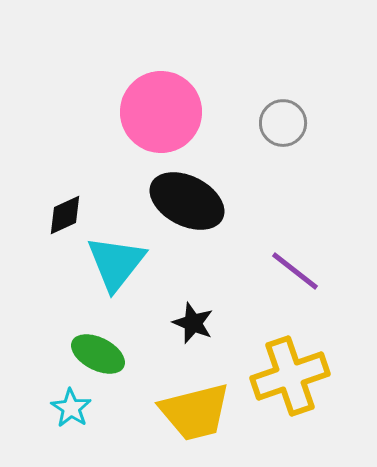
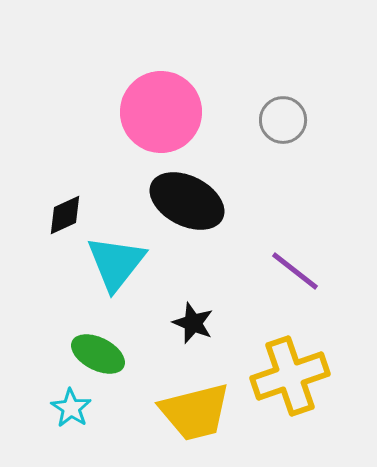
gray circle: moved 3 px up
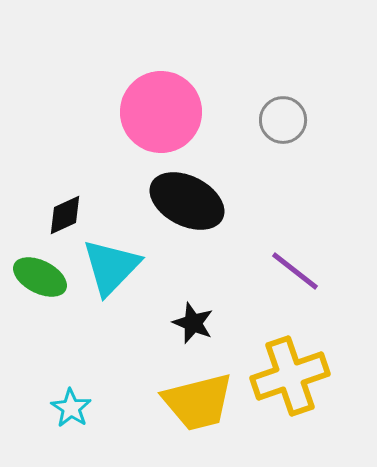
cyan triangle: moved 5 px left, 4 px down; rotated 6 degrees clockwise
green ellipse: moved 58 px left, 77 px up
yellow trapezoid: moved 3 px right, 10 px up
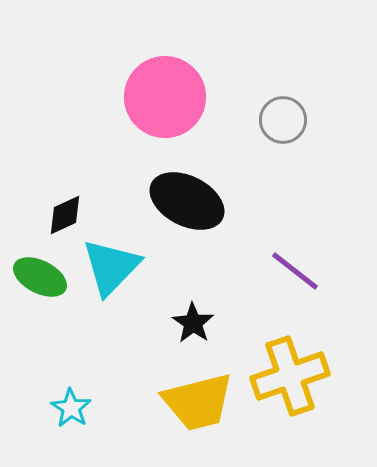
pink circle: moved 4 px right, 15 px up
black star: rotated 12 degrees clockwise
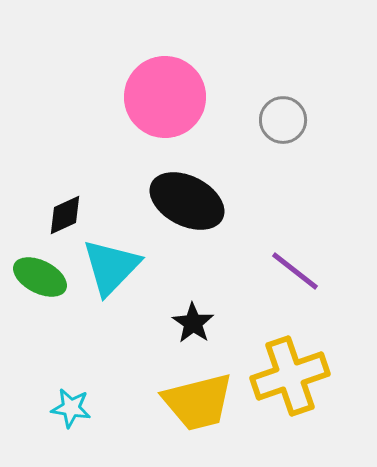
cyan star: rotated 24 degrees counterclockwise
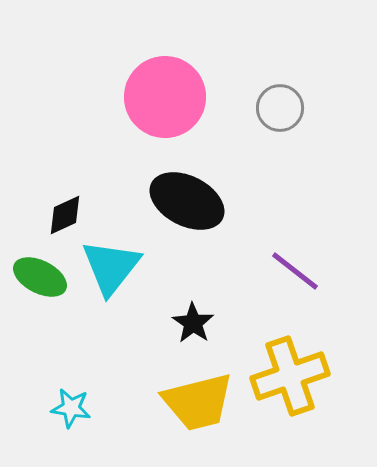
gray circle: moved 3 px left, 12 px up
cyan triangle: rotated 6 degrees counterclockwise
